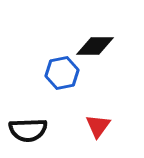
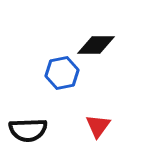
black diamond: moved 1 px right, 1 px up
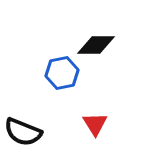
red triangle: moved 3 px left, 2 px up; rotated 8 degrees counterclockwise
black semicircle: moved 5 px left, 2 px down; rotated 24 degrees clockwise
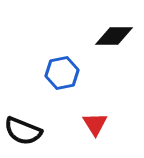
black diamond: moved 18 px right, 9 px up
black semicircle: moved 1 px up
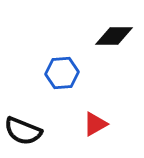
blue hexagon: rotated 8 degrees clockwise
red triangle: rotated 32 degrees clockwise
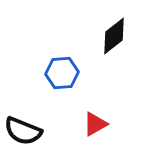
black diamond: rotated 39 degrees counterclockwise
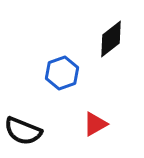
black diamond: moved 3 px left, 3 px down
blue hexagon: rotated 16 degrees counterclockwise
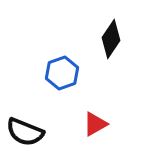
black diamond: rotated 18 degrees counterclockwise
black semicircle: moved 2 px right, 1 px down
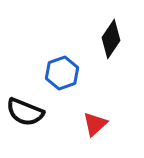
red triangle: rotated 12 degrees counterclockwise
black semicircle: moved 20 px up
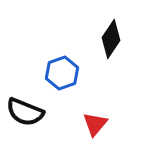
red triangle: rotated 8 degrees counterclockwise
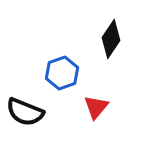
red triangle: moved 1 px right, 17 px up
